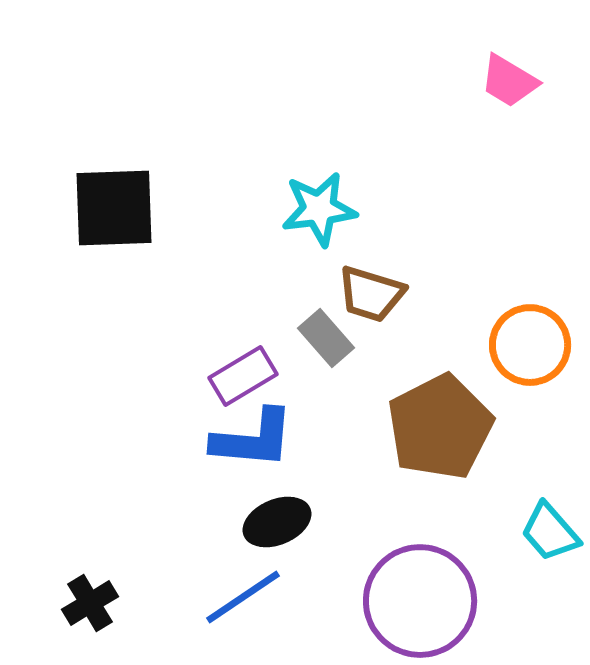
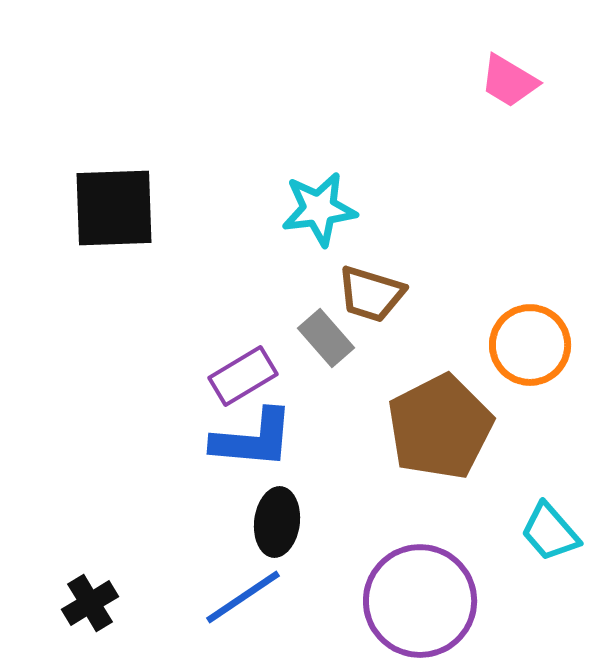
black ellipse: rotated 60 degrees counterclockwise
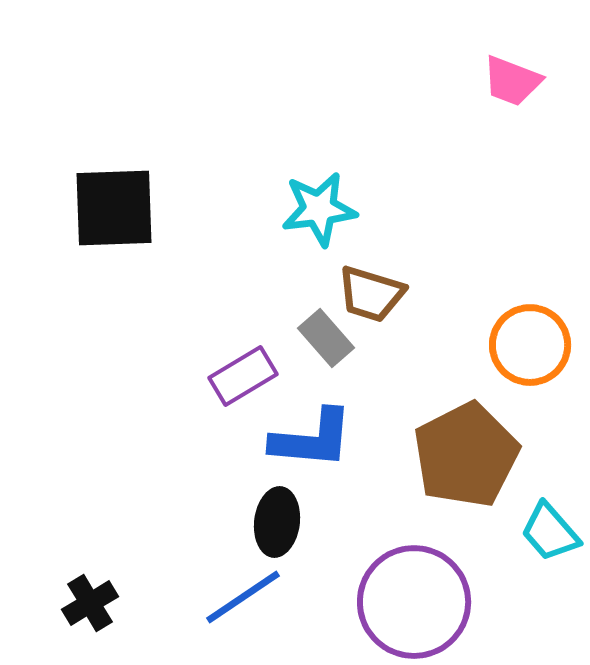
pink trapezoid: moved 3 px right; rotated 10 degrees counterclockwise
brown pentagon: moved 26 px right, 28 px down
blue L-shape: moved 59 px right
purple circle: moved 6 px left, 1 px down
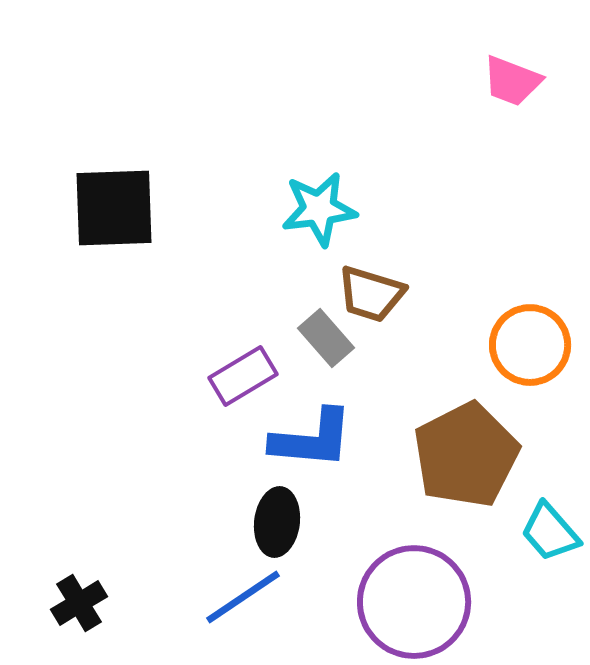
black cross: moved 11 px left
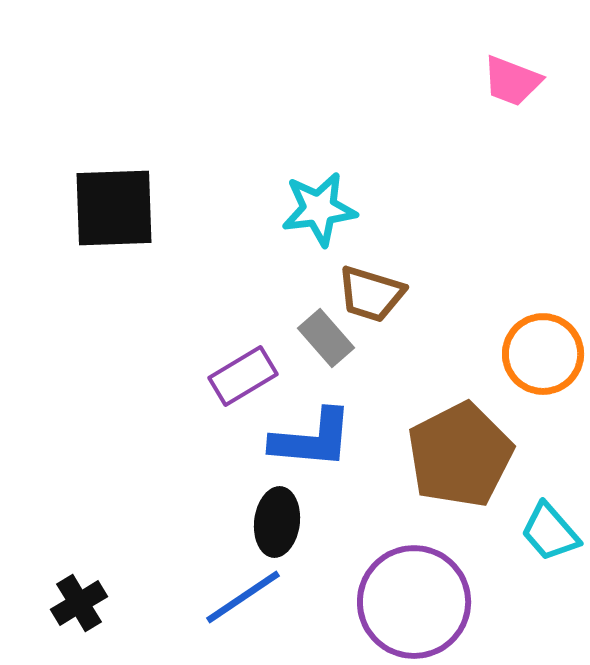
orange circle: moved 13 px right, 9 px down
brown pentagon: moved 6 px left
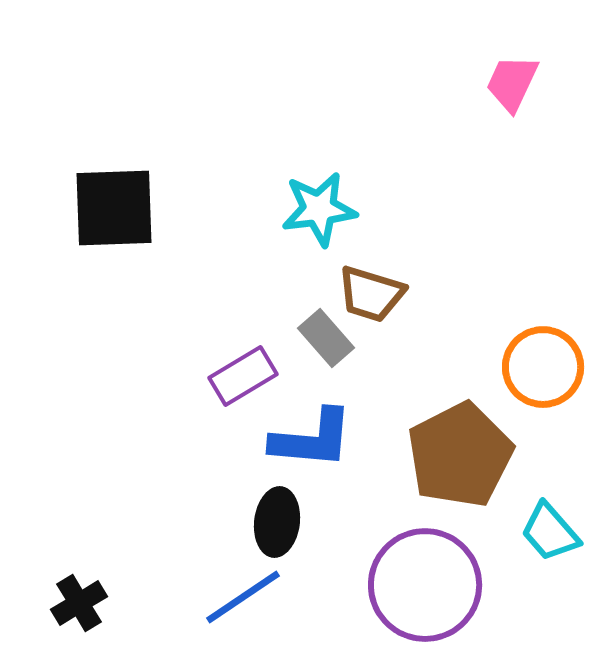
pink trapezoid: moved 2 px down; rotated 94 degrees clockwise
orange circle: moved 13 px down
purple circle: moved 11 px right, 17 px up
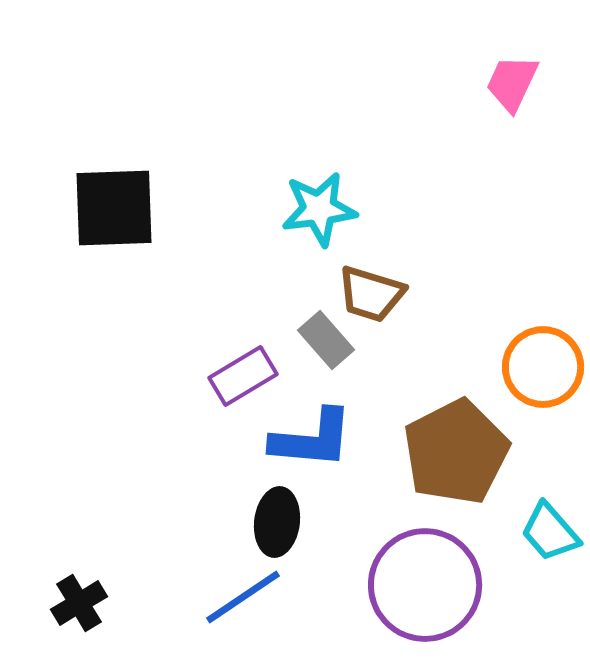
gray rectangle: moved 2 px down
brown pentagon: moved 4 px left, 3 px up
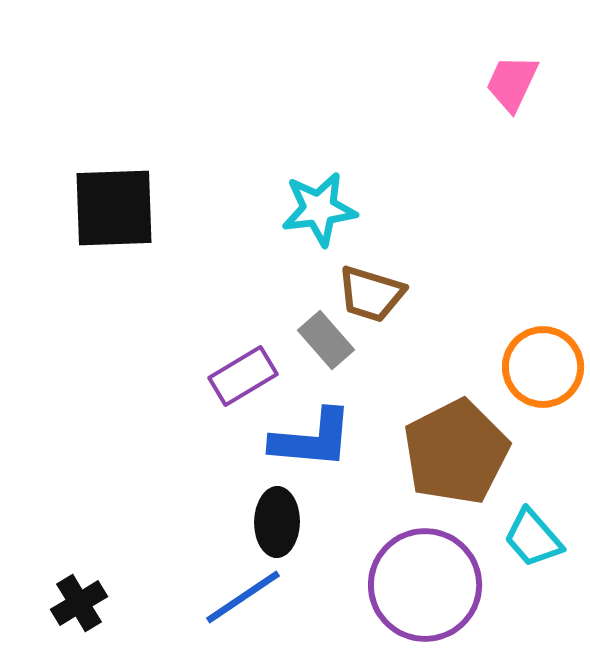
black ellipse: rotated 6 degrees counterclockwise
cyan trapezoid: moved 17 px left, 6 px down
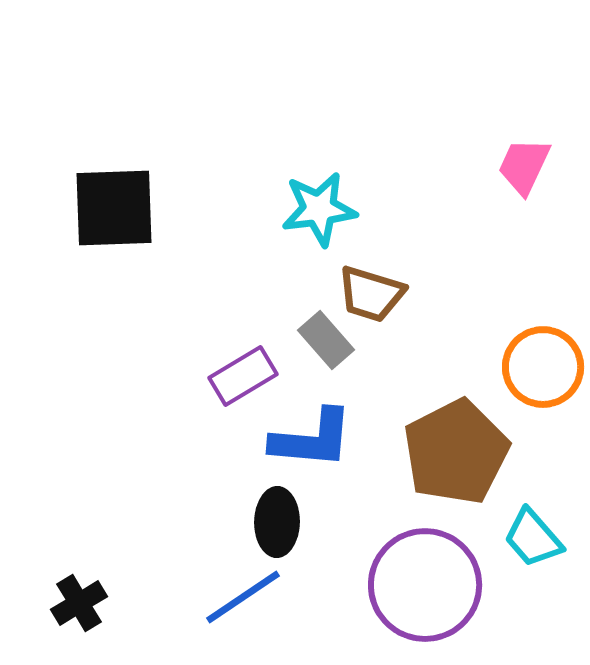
pink trapezoid: moved 12 px right, 83 px down
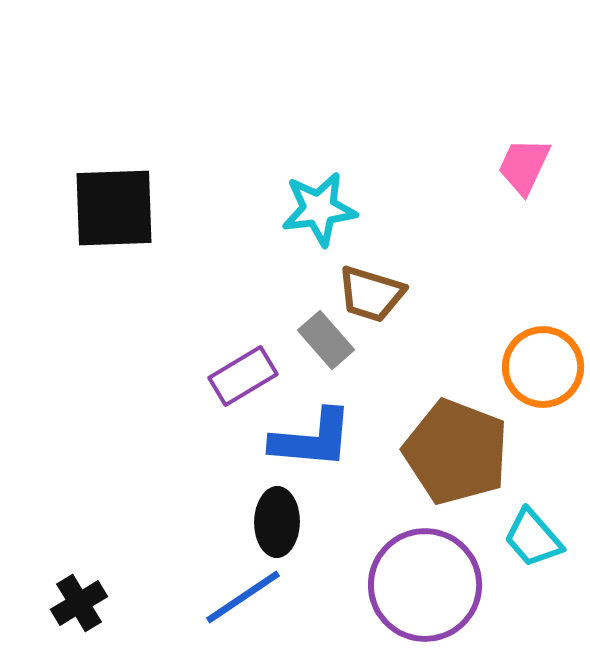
brown pentagon: rotated 24 degrees counterclockwise
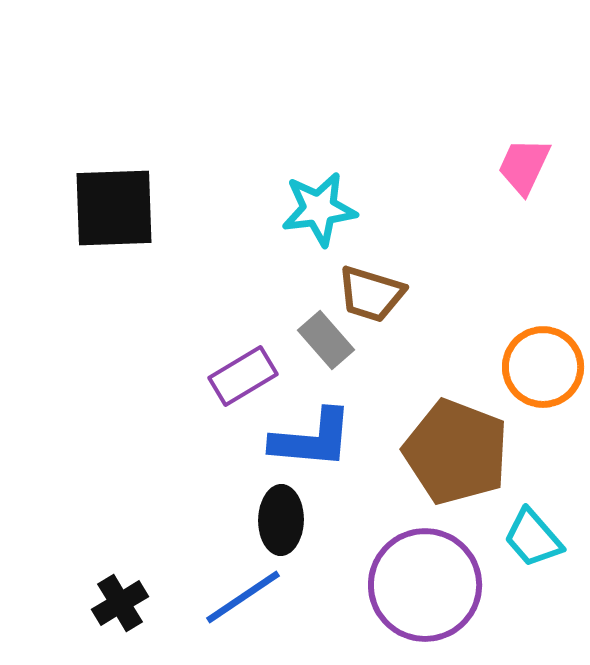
black ellipse: moved 4 px right, 2 px up
black cross: moved 41 px right
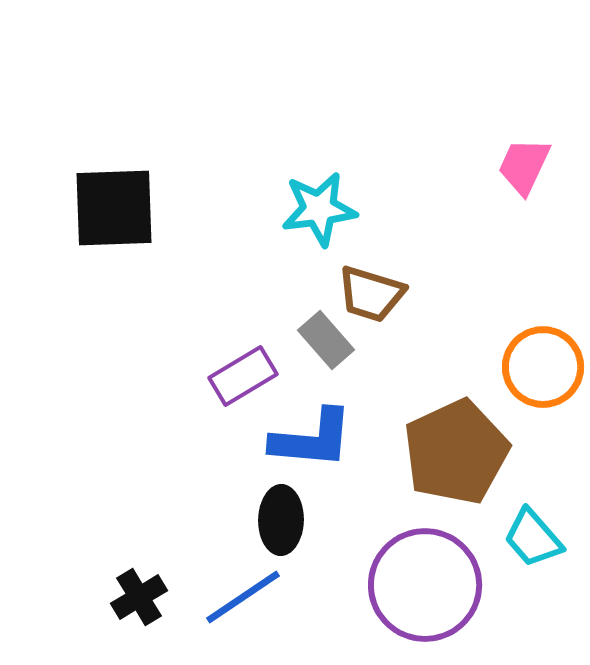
brown pentagon: rotated 26 degrees clockwise
black cross: moved 19 px right, 6 px up
